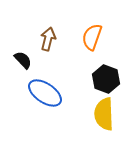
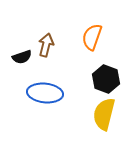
brown arrow: moved 2 px left, 6 px down
black semicircle: moved 1 px left, 3 px up; rotated 114 degrees clockwise
blue ellipse: rotated 28 degrees counterclockwise
yellow semicircle: rotated 16 degrees clockwise
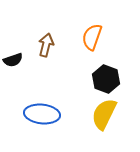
black semicircle: moved 9 px left, 3 px down
blue ellipse: moved 3 px left, 21 px down
yellow semicircle: rotated 12 degrees clockwise
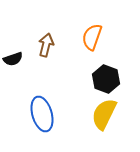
black semicircle: moved 1 px up
blue ellipse: rotated 68 degrees clockwise
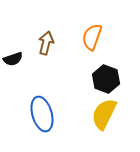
brown arrow: moved 2 px up
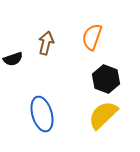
yellow semicircle: moved 1 px left, 1 px down; rotated 20 degrees clockwise
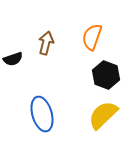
black hexagon: moved 4 px up
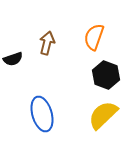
orange semicircle: moved 2 px right
brown arrow: moved 1 px right
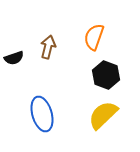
brown arrow: moved 1 px right, 4 px down
black semicircle: moved 1 px right, 1 px up
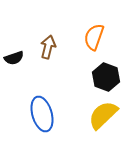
black hexagon: moved 2 px down
